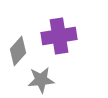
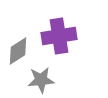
gray diamond: rotated 16 degrees clockwise
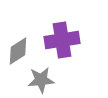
purple cross: moved 3 px right, 4 px down
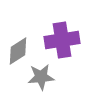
gray star: moved 3 px up
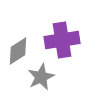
gray star: rotated 20 degrees counterclockwise
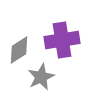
gray diamond: moved 1 px right, 1 px up
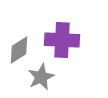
purple cross: rotated 12 degrees clockwise
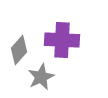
gray diamond: rotated 16 degrees counterclockwise
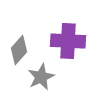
purple cross: moved 6 px right, 1 px down
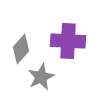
gray diamond: moved 2 px right, 1 px up
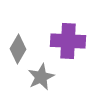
gray diamond: moved 3 px left; rotated 12 degrees counterclockwise
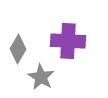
gray star: rotated 16 degrees counterclockwise
